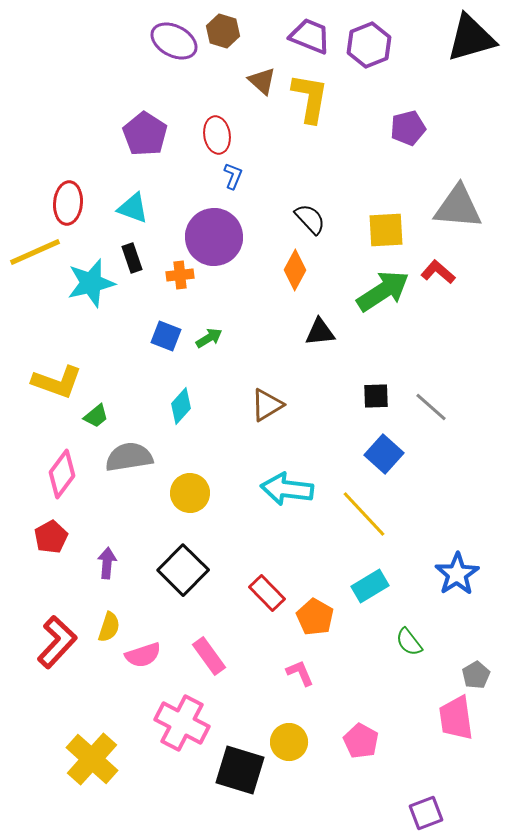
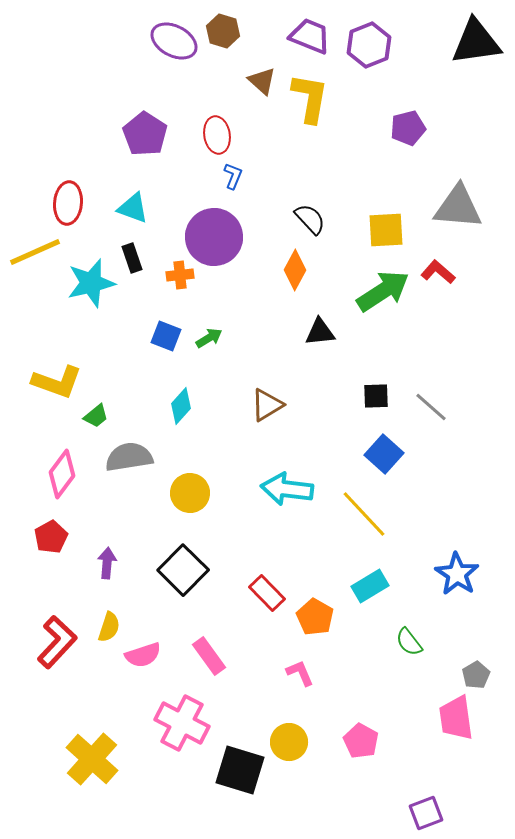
black triangle at (471, 38): moved 5 px right, 4 px down; rotated 8 degrees clockwise
blue star at (457, 574): rotated 6 degrees counterclockwise
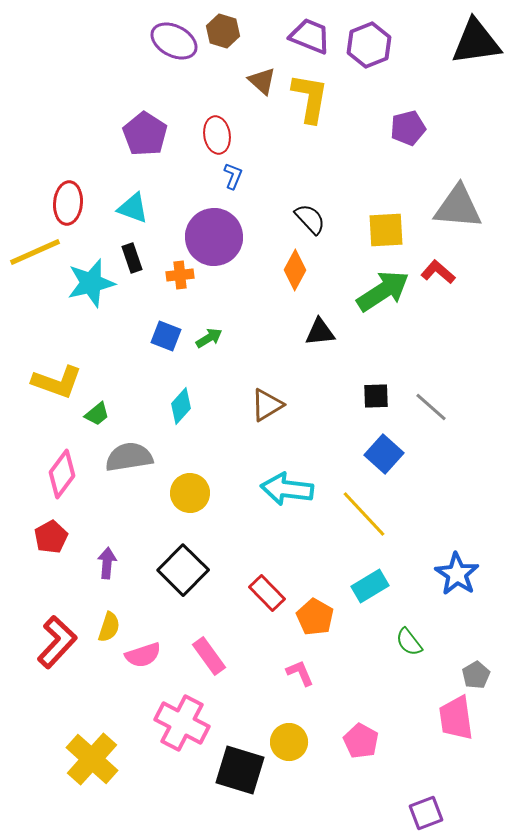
green trapezoid at (96, 416): moved 1 px right, 2 px up
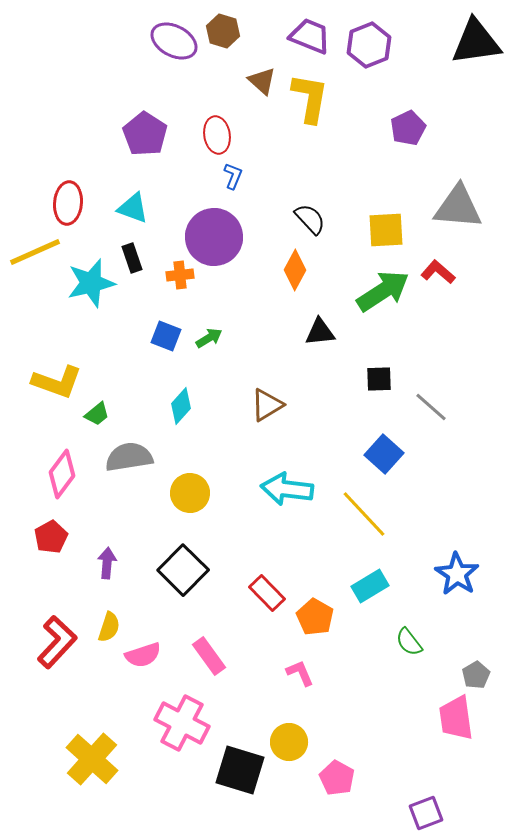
purple pentagon at (408, 128): rotated 12 degrees counterclockwise
black square at (376, 396): moved 3 px right, 17 px up
pink pentagon at (361, 741): moved 24 px left, 37 px down
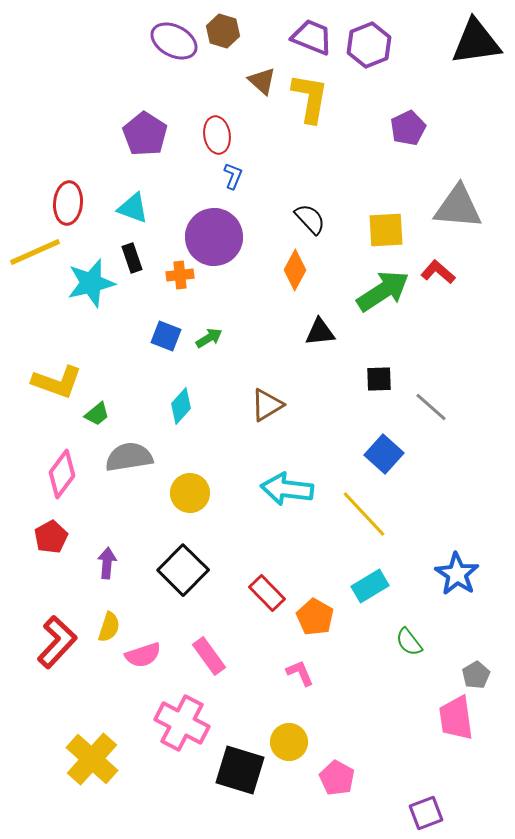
purple trapezoid at (310, 36): moved 2 px right, 1 px down
